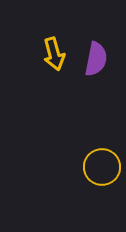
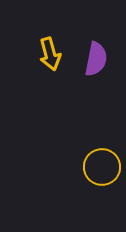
yellow arrow: moved 4 px left
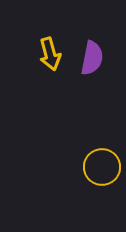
purple semicircle: moved 4 px left, 1 px up
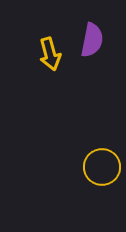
purple semicircle: moved 18 px up
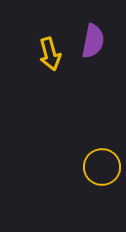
purple semicircle: moved 1 px right, 1 px down
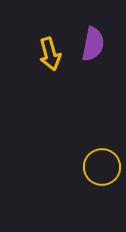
purple semicircle: moved 3 px down
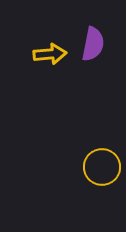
yellow arrow: rotated 80 degrees counterclockwise
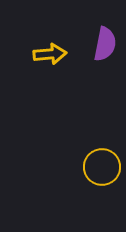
purple semicircle: moved 12 px right
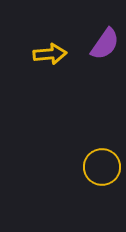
purple semicircle: rotated 24 degrees clockwise
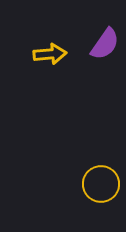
yellow circle: moved 1 px left, 17 px down
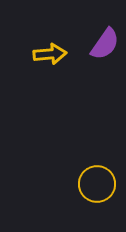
yellow circle: moved 4 px left
